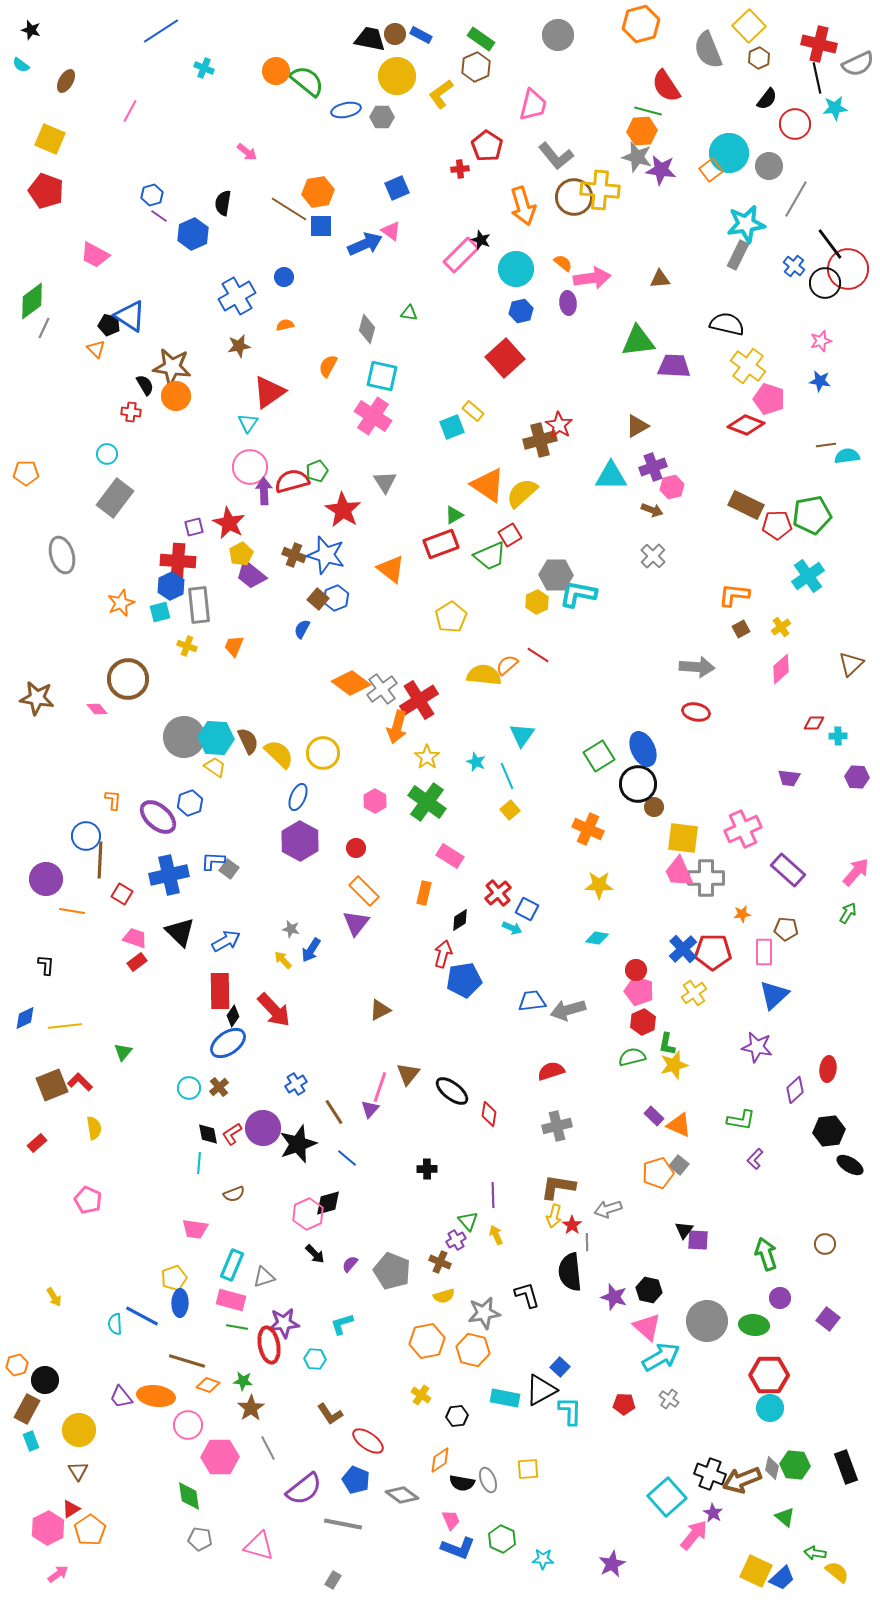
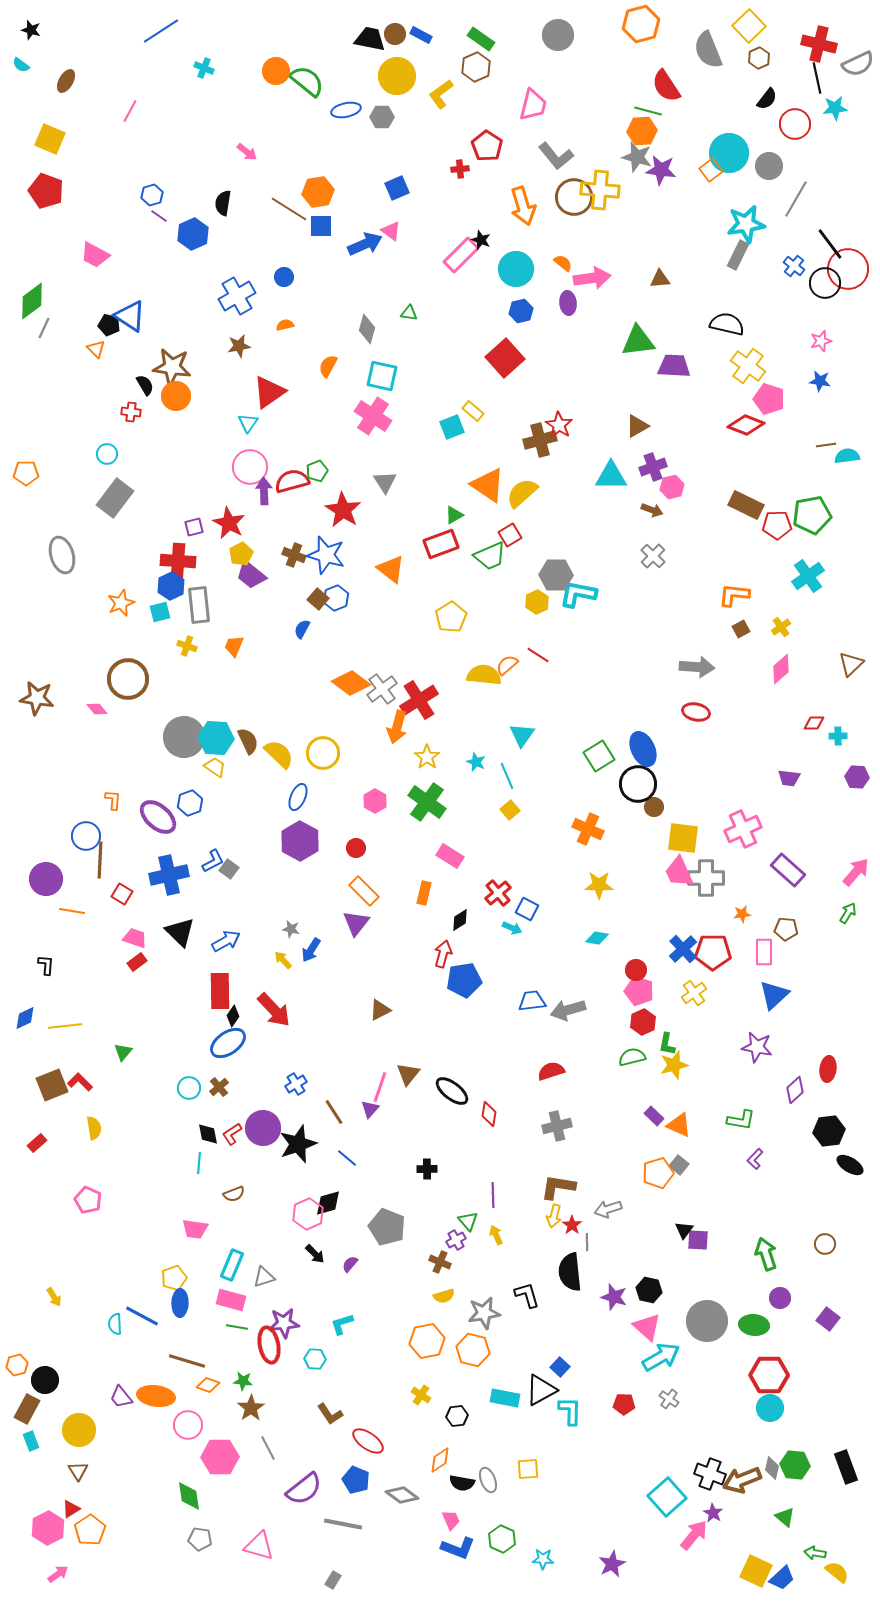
blue L-shape at (213, 861): rotated 150 degrees clockwise
gray pentagon at (392, 1271): moved 5 px left, 44 px up
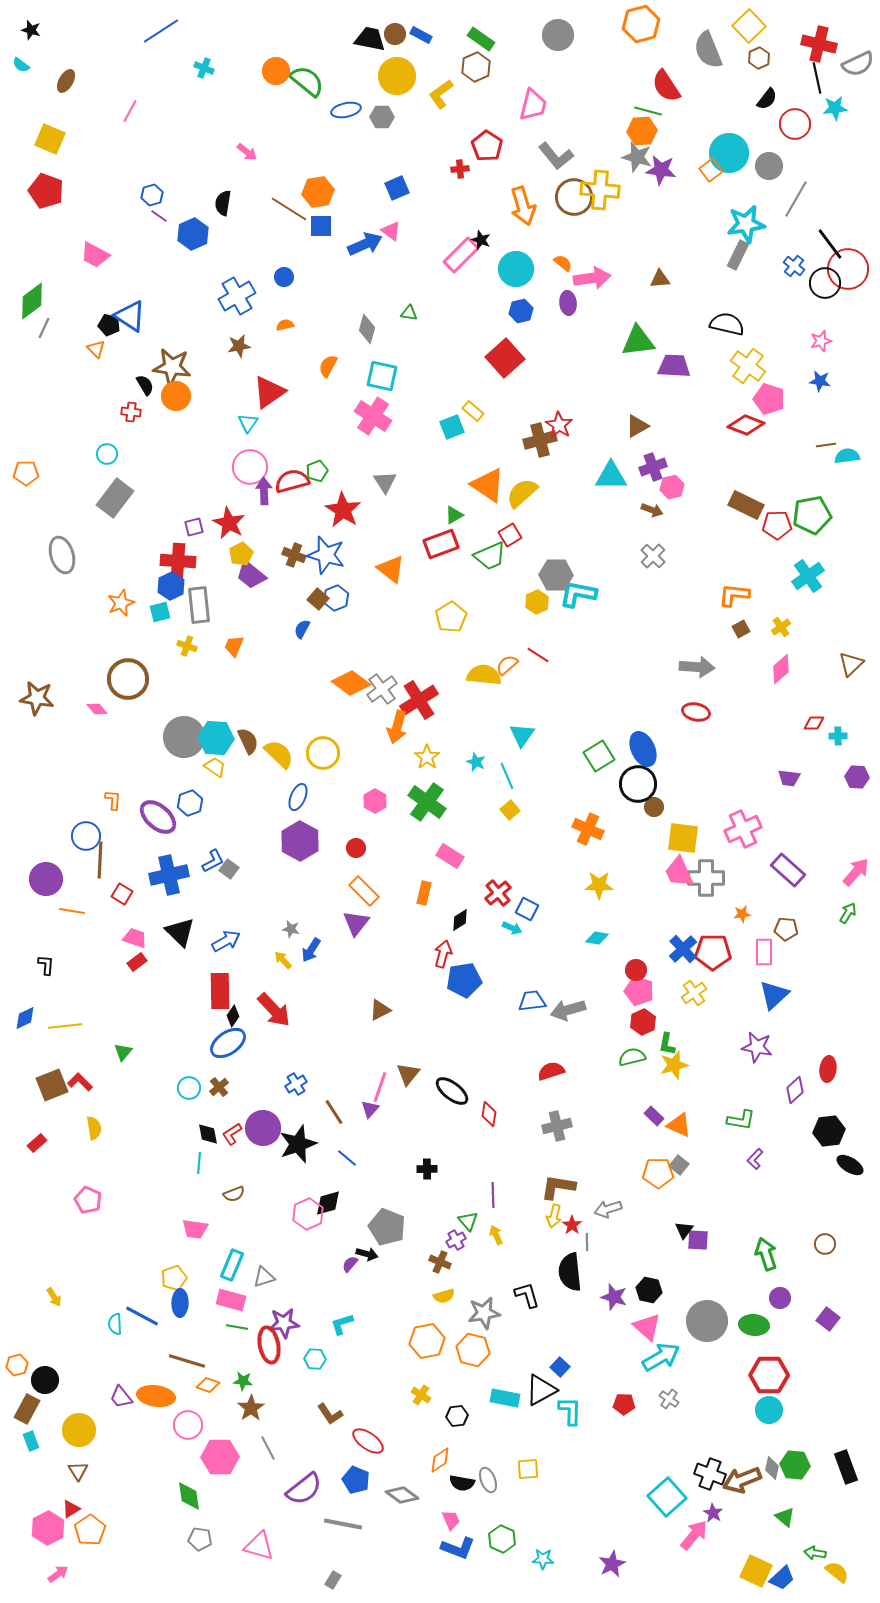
orange pentagon at (658, 1173): rotated 16 degrees clockwise
black arrow at (315, 1254): moved 52 px right; rotated 30 degrees counterclockwise
cyan circle at (770, 1408): moved 1 px left, 2 px down
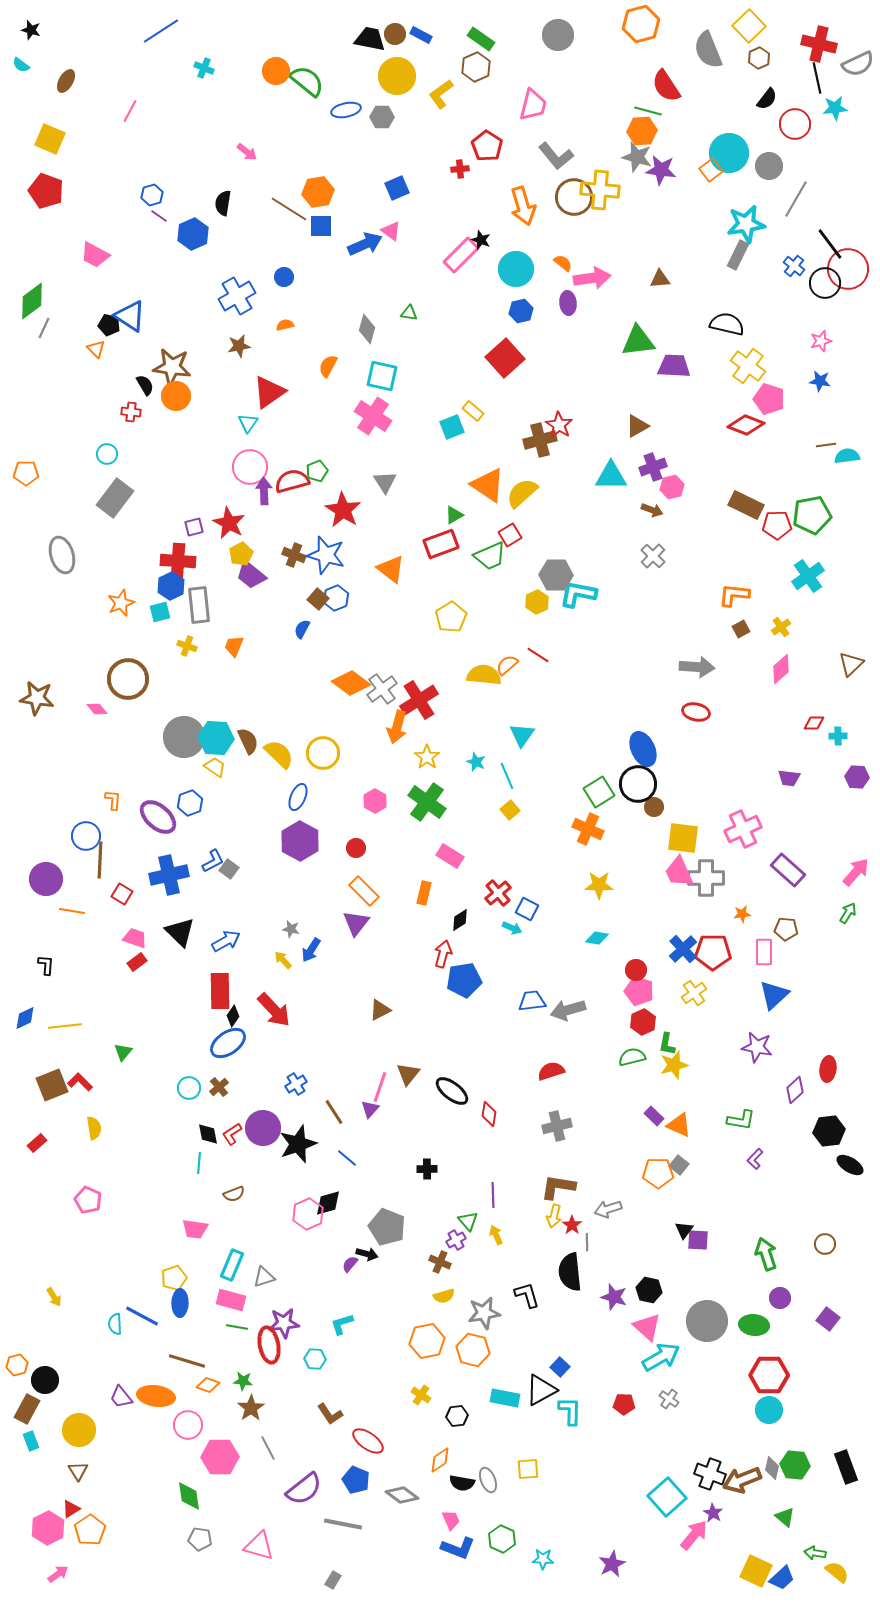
green square at (599, 756): moved 36 px down
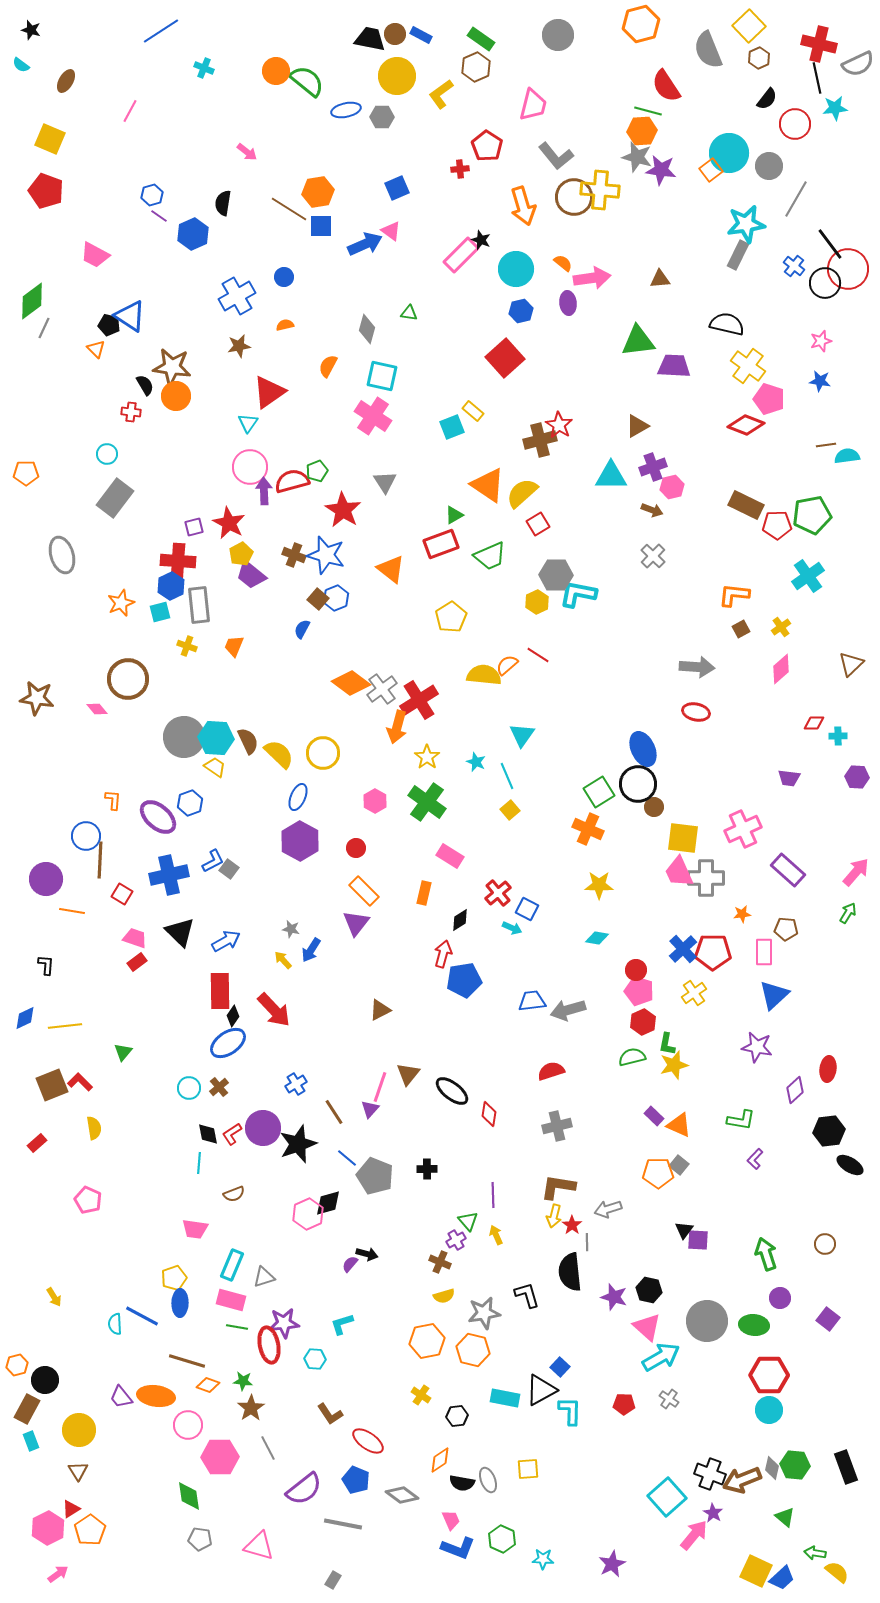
red square at (510, 535): moved 28 px right, 11 px up
gray pentagon at (387, 1227): moved 12 px left, 51 px up
